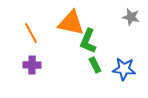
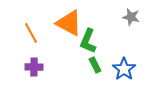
orange triangle: moved 2 px left; rotated 16 degrees clockwise
purple cross: moved 2 px right, 2 px down
blue star: rotated 30 degrees clockwise
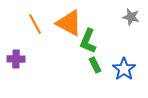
orange line: moved 4 px right, 9 px up
purple cross: moved 18 px left, 8 px up
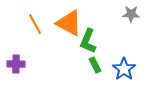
gray star: moved 3 px up; rotated 12 degrees counterclockwise
purple cross: moved 5 px down
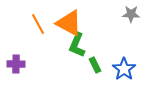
orange line: moved 3 px right
green L-shape: moved 11 px left, 4 px down
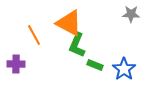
orange line: moved 4 px left, 11 px down
green rectangle: rotated 42 degrees counterclockwise
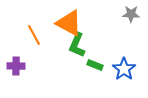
purple cross: moved 2 px down
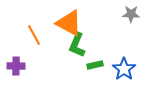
green rectangle: rotated 35 degrees counterclockwise
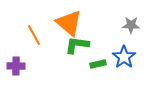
gray star: moved 11 px down
orange triangle: rotated 12 degrees clockwise
green L-shape: rotated 75 degrees clockwise
green rectangle: moved 3 px right, 1 px up
blue star: moved 12 px up
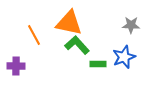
orange triangle: rotated 28 degrees counterclockwise
green L-shape: rotated 40 degrees clockwise
blue star: rotated 15 degrees clockwise
green rectangle: rotated 14 degrees clockwise
